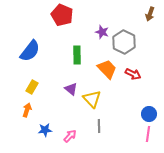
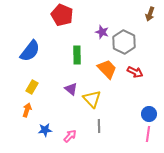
red arrow: moved 2 px right, 2 px up
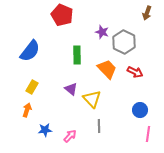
brown arrow: moved 3 px left, 1 px up
blue circle: moved 9 px left, 4 px up
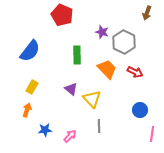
pink line: moved 4 px right
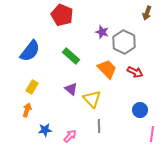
green rectangle: moved 6 px left, 1 px down; rotated 48 degrees counterclockwise
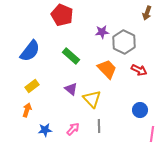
purple star: rotated 24 degrees counterclockwise
red arrow: moved 4 px right, 2 px up
yellow rectangle: moved 1 px up; rotated 24 degrees clockwise
pink arrow: moved 3 px right, 7 px up
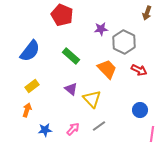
purple star: moved 1 px left, 3 px up
gray line: rotated 56 degrees clockwise
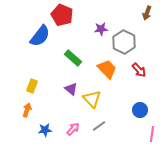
blue semicircle: moved 10 px right, 15 px up
green rectangle: moved 2 px right, 2 px down
red arrow: rotated 21 degrees clockwise
yellow rectangle: rotated 32 degrees counterclockwise
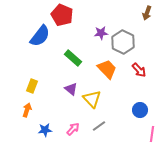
purple star: moved 4 px down
gray hexagon: moved 1 px left
